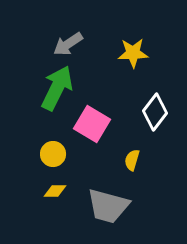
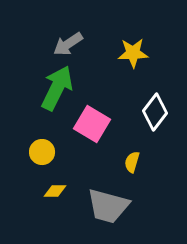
yellow circle: moved 11 px left, 2 px up
yellow semicircle: moved 2 px down
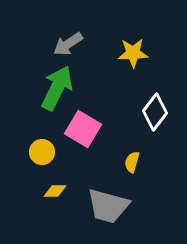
pink square: moved 9 px left, 5 px down
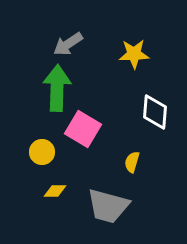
yellow star: moved 1 px right, 1 px down
green arrow: rotated 24 degrees counterclockwise
white diamond: rotated 33 degrees counterclockwise
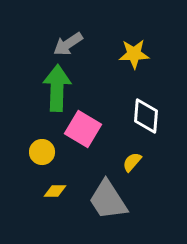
white diamond: moved 9 px left, 4 px down
yellow semicircle: rotated 25 degrees clockwise
gray trapezoid: moved 6 px up; rotated 42 degrees clockwise
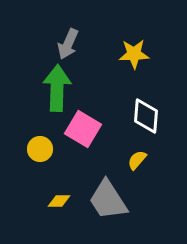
gray arrow: rotated 32 degrees counterclockwise
yellow circle: moved 2 px left, 3 px up
yellow semicircle: moved 5 px right, 2 px up
yellow diamond: moved 4 px right, 10 px down
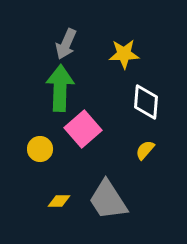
gray arrow: moved 2 px left
yellow star: moved 10 px left
green arrow: moved 3 px right
white diamond: moved 14 px up
pink square: rotated 18 degrees clockwise
yellow semicircle: moved 8 px right, 10 px up
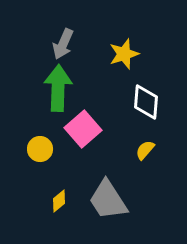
gray arrow: moved 3 px left
yellow star: rotated 16 degrees counterclockwise
green arrow: moved 2 px left
yellow diamond: rotated 40 degrees counterclockwise
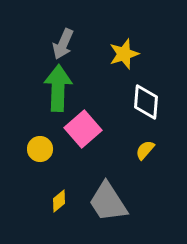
gray trapezoid: moved 2 px down
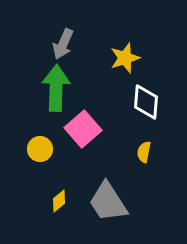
yellow star: moved 1 px right, 4 px down
green arrow: moved 2 px left
yellow semicircle: moved 1 px left, 2 px down; rotated 30 degrees counterclockwise
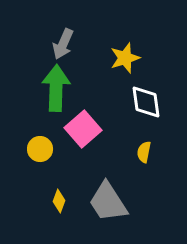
white diamond: rotated 12 degrees counterclockwise
yellow diamond: rotated 30 degrees counterclockwise
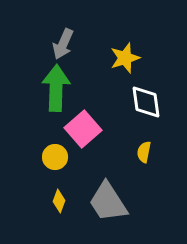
yellow circle: moved 15 px right, 8 px down
